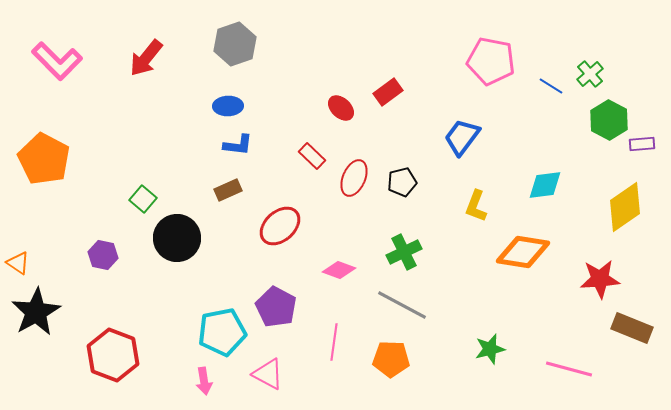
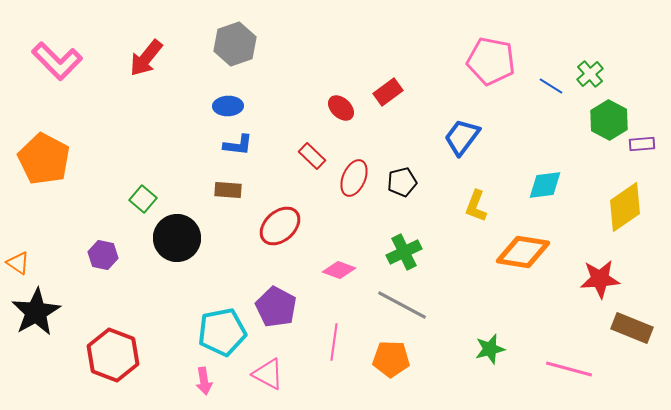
brown rectangle at (228, 190): rotated 28 degrees clockwise
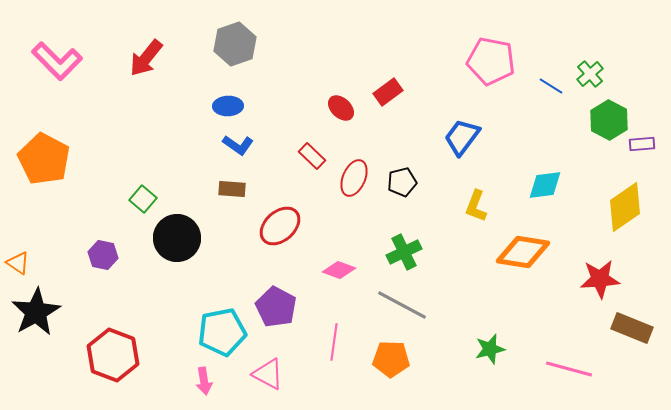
blue L-shape at (238, 145): rotated 28 degrees clockwise
brown rectangle at (228, 190): moved 4 px right, 1 px up
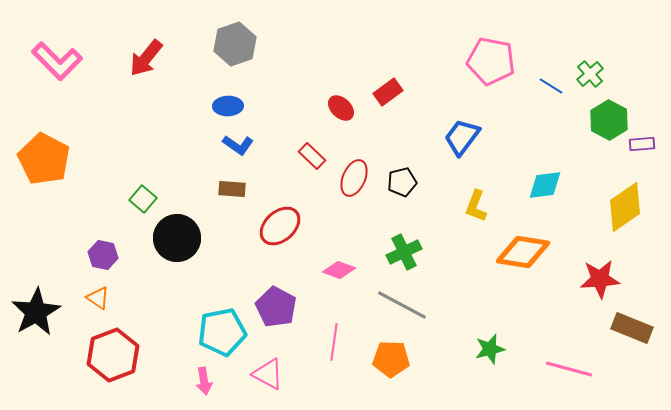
orange triangle at (18, 263): moved 80 px right, 35 px down
red hexagon at (113, 355): rotated 18 degrees clockwise
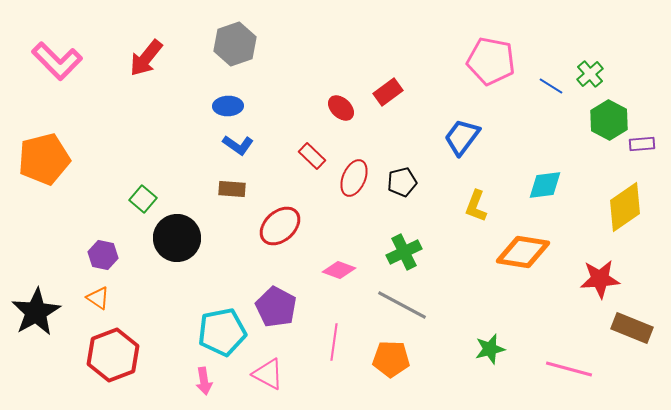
orange pentagon at (44, 159): rotated 30 degrees clockwise
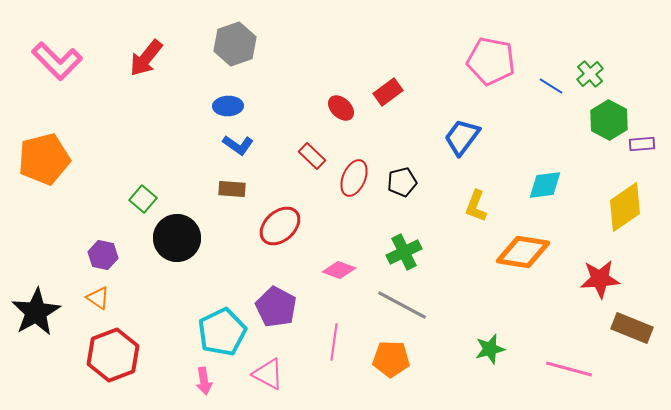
cyan pentagon at (222, 332): rotated 15 degrees counterclockwise
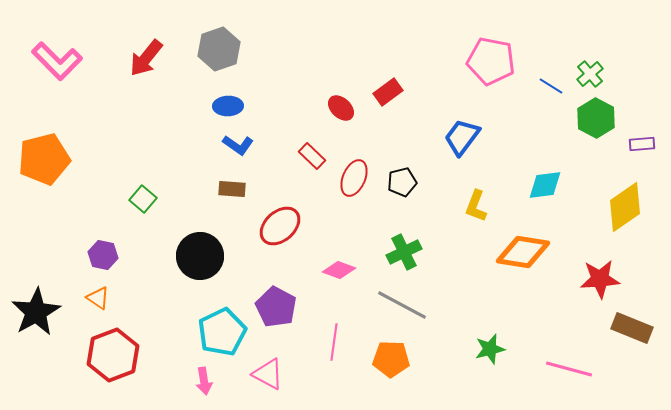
gray hexagon at (235, 44): moved 16 px left, 5 px down
green hexagon at (609, 120): moved 13 px left, 2 px up
black circle at (177, 238): moved 23 px right, 18 px down
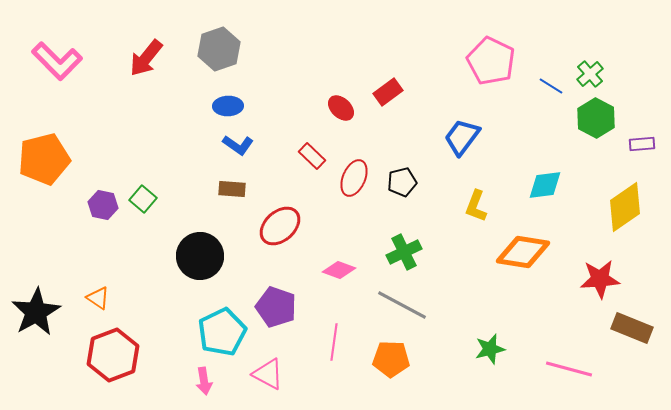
pink pentagon at (491, 61): rotated 15 degrees clockwise
purple hexagon at (103, 255): moved 50 px up
purple pentagon at (276, 307): rotated 9 degrees counterclockwise
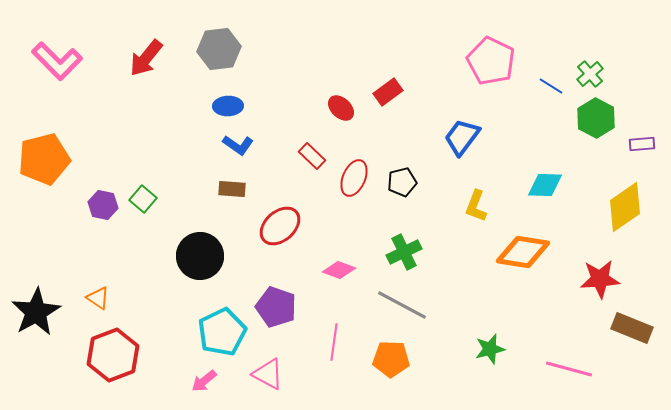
gray hexagon at (219, 49): rotated 12 degrees clockwise
cyan diamond at (545, 185): rotated 9 degrees clockwise
pink arrow at (204, 381): rotated 60 degrees clockwise
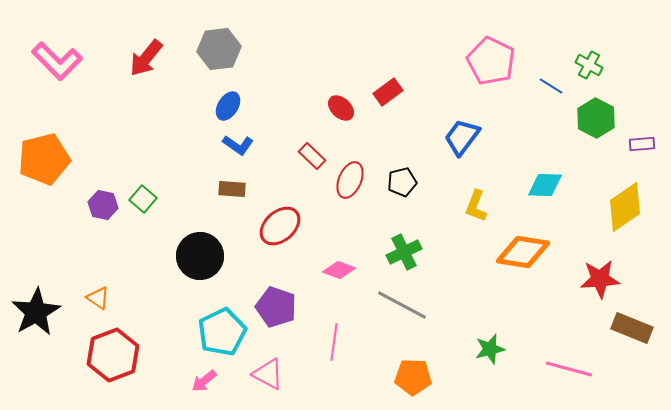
green cross at (590, 74): moved 1 px left, 9 px up; rotated 20 degrees counterclockwise
blue ellipse at (228, 106): rotated 56 degrees counterclockwise
red ellipse at (354, 178): moved 4 px left, 2 px down
orange pentagon at (391, 359): moved 22 px right, 18 px down
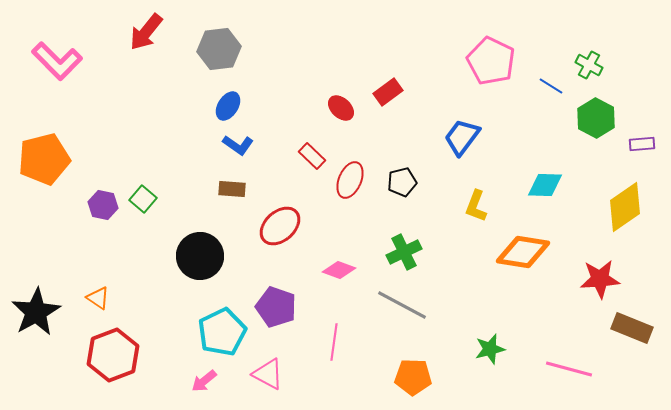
red arrow at (146, 58): moved 26 px up
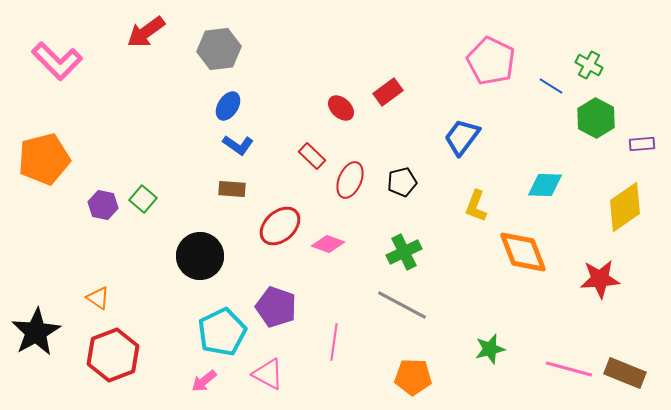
red arrow at (146, 32): rotated 15 degrees clockwise
orange diamond at (523, 252): rotated 60 degrees clockwise
pink diamond at (339, 270): moved 11 px left, 26 px up
black star at (36, 312): moved 20 px down
brown rectangle at (632, 328): moved 7 px left, 45 px down
